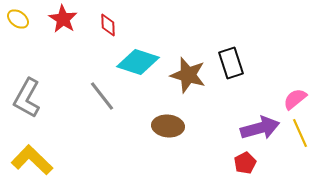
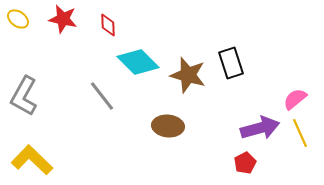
red star: rotated 20 degrees counterclockwise
cyan diamond: rotated 27 degrees clockwise
gray L-shape: moved 3 px left, 2 px up
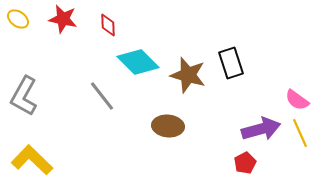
pink semicircle: moved 2 px right, 1 px down; rotated 105 degrees counterclockwise
purple arrow: moved 1 px right, 1 px down
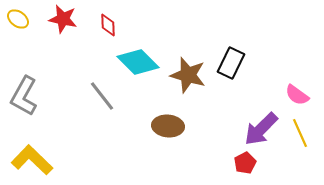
black rectangle: rotated 44 degrees clockwise
pink semicircle: moved 5 px up
purple arrow: rotated 150 degrees clockwise
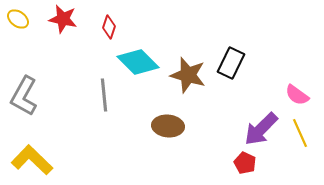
red diamond: moved 1 px right, 2 px down; rotated 20 degrees clockwise
gray line: moved 2 px right, 1 px up; rotated 32 degrees clockwise
red pentagon: rotated 20 degrees counterclockwise
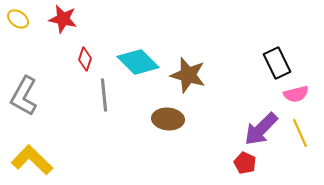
red diamond: moved 24 px left, 32 px down
black rectangle: moved 46 px right; rotated 52 degrees counterclockwise
pink semicircle: moved 1 px left, 1 px up; rotated 50 degrees counterclockwise
brown ellipse: moved 7 px up
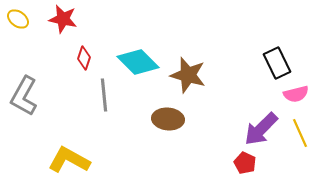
red diamond: moved 1 px left, 1 px up
yellow L-shape: moved 37 px right; rotated 15 degrees counterclockwise
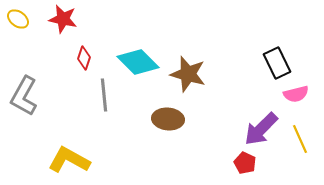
brown star: moved 1 px up
yellow line: moved 6 px down
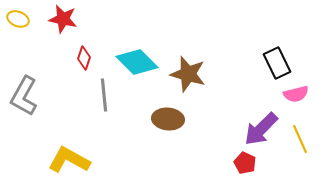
yellow ellipse: rotated 15 degrees counterclockwise
cyan diamond: moved 1 px left
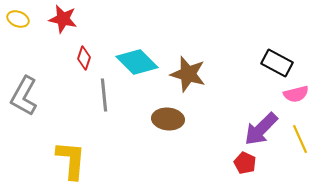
black rectangle: rotated 36 degrees counterclockwise
yellow L-shape: moved 2 px right; rotated 66 degrees clockwise
